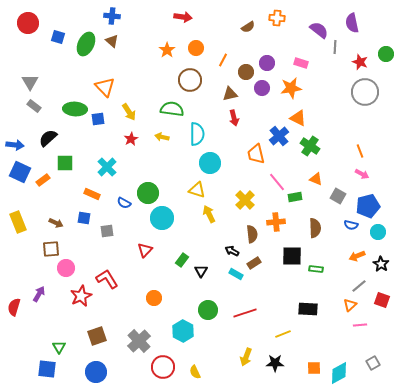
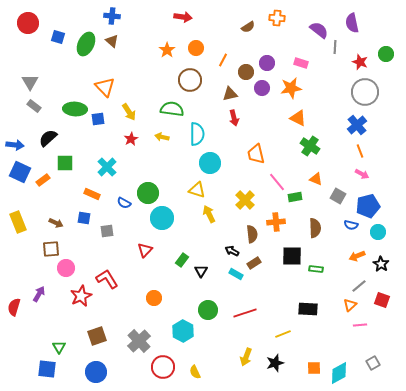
blue cross at (279, 136): moved 78 px right, 11 px up
black star at (275, 363): rotated 18 degrees counterclockwise
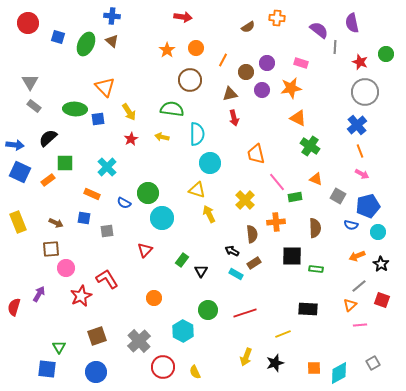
purple circle at (262, 88): moved 2 px down
orange rectangle at (43, 180): moved 5 px right
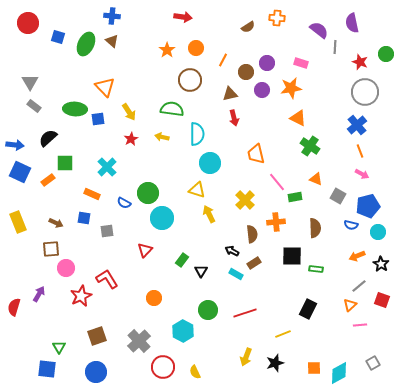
black rectangle at (308, 309): rotated 66 degrees counterclockwise
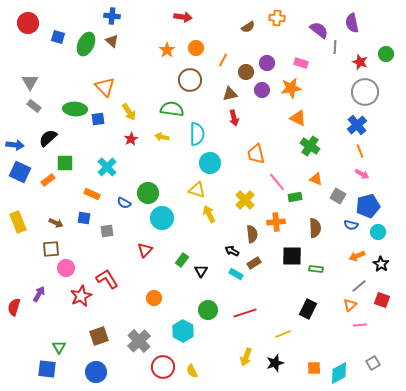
brown square at (97, 336): moved 2 px right
yellow semicircle at (195, 372): moved 3 px left, 1 px up
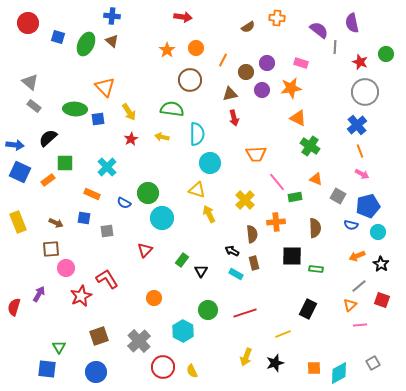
gray triangle at (30, 82): rotated 18 degrees counterclockwise
orange trapezoid at (256, 154): rotated 80 degrees counterclockwise
brown rectangle at (254, 263): rotated 72 degrees counterclockwise
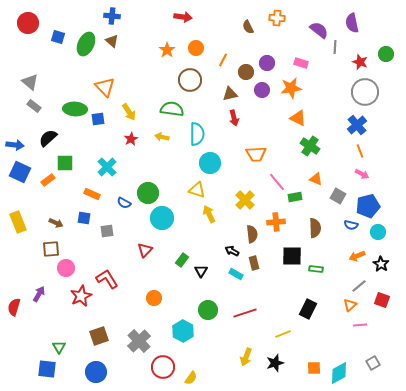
brown semicircle at (248, 27): rotated 96 degrees clockwise
yellow semicircle at (192, 371): moved 1 px left, 7 px down; rotated 120 degrees counterclockwise
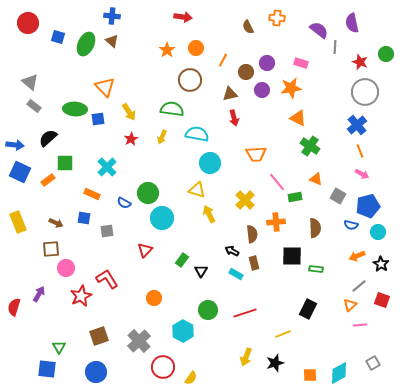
cyan semicircle at (197, 134): rotated 80 degrees counterclockwise
yellow arrow at (162, 137): rotated 80 degrees counterclockwise
orange square at (314, 368): moved 4 px left, 7 px down
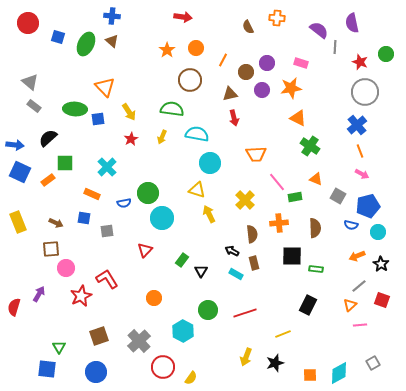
blue semicircle at (124, 203): rotated 40 degrees counterclockwise
orange cross at (276, 222): moved 3 px right, 1 px down
black rectangle at (308, 309): moved 4 px up
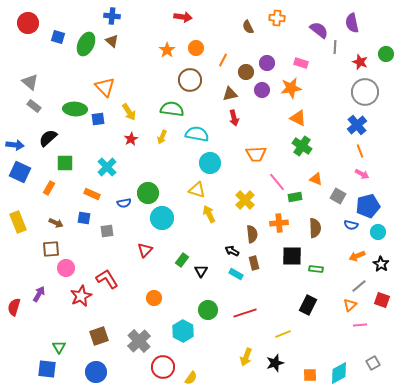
green cross at (310, 146): moved 8 px left
orange rectangle at (48, 180): moved 1 px right, 8 px down; rotated 24 degrees counterclockwise
